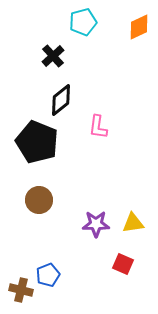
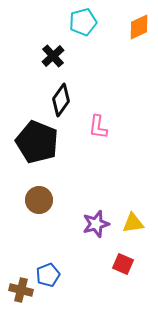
black diamond: rotated 16 degrees counterclockwise
purple star: rotated 16 degrees counterclockwise
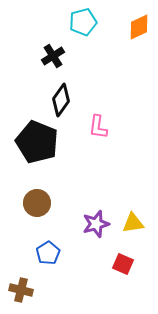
black cross: rotated 10 degrees clockwise
brown circle: moved 2 px left, 3 px down
blue pentagon: moved 22 px up; rotated 10 degrees counterclockwise
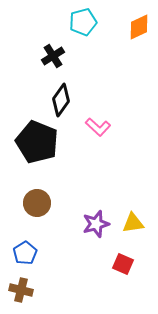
pink L-shape: rotated 55 degrees counterclockwise
blue pentagon: moved 23 px left
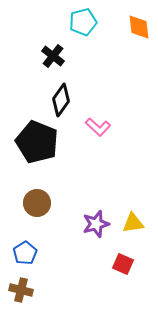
orange diamond: rotated 72 degrees counterclockwise
black cross: rotated 20 degrees counterclockwise
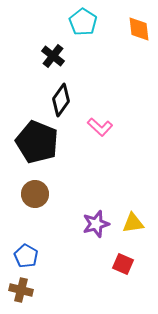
cyan pentagon: rotated 24 degrees counterclockwise
orange diamond: moved 2 px down
pink L-shape: moved 2 px right
brown circle: moved 2 px left, 9 px up
blue pentagon: moved 1 px right, 3 px down; rotated 10 degrees counterclockwise
